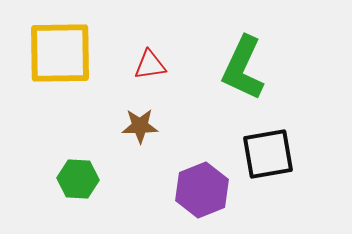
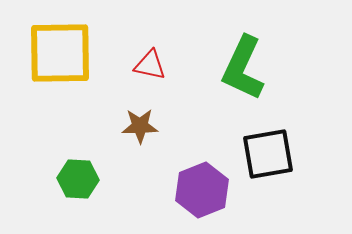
red triangle: rotated 20 degrees clockwise
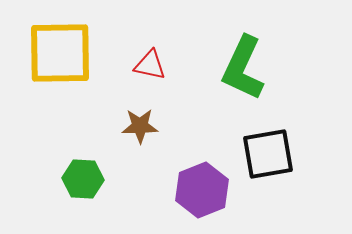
green hexagon: moved 5 px right
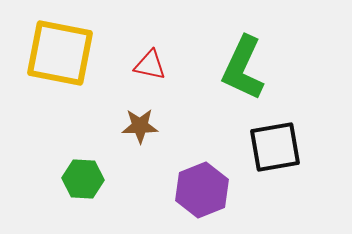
yellow square: rotated 12 degrees clockwise
black square: moved 7 px right, 7 px up
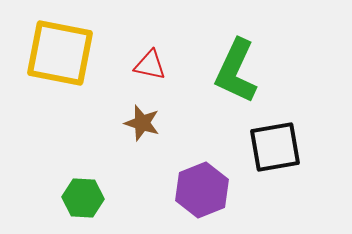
green L-shape: moved 7 px left, 3 px down
brown star: moved 2 px right, 3 px up; rotated 18 degrees clockwise
green hexagon: moved 19 px down
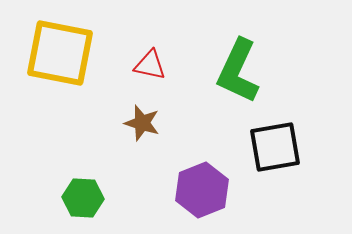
green L-shape: moved 2 px right
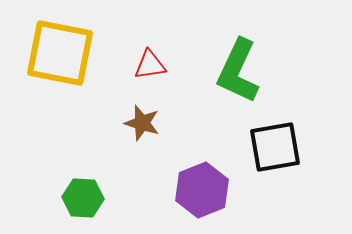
red triangle: rotated 20 degrees counterclockwise
